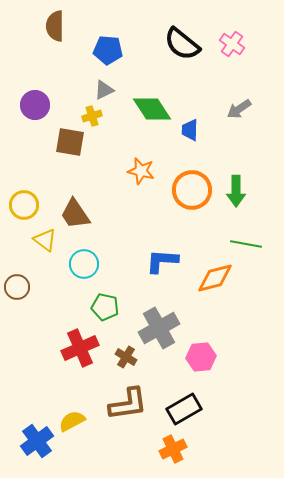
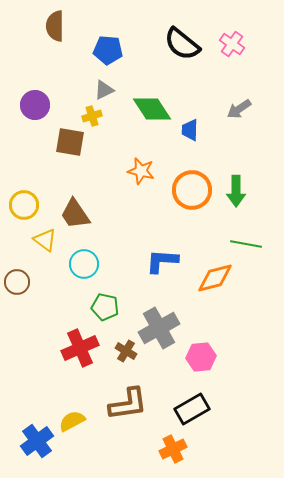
brown circle: moved 5 px up
brown cross: moved 6 px up
black rectangle: moved 8 px right
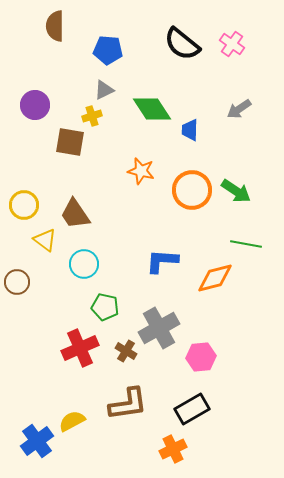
green arrow: rotated 56 degrees counterclockwise
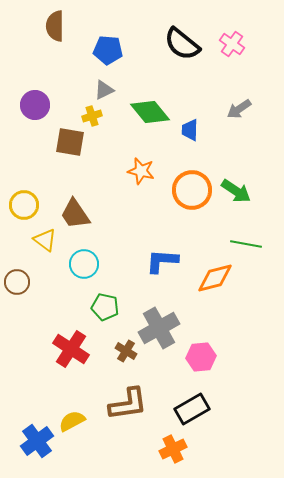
green diamond: moved 2 px left, 3 px down; rotated 6 degrees counterclockwise
red cross: moved 9 px left, 1 px down; rotated 33 degrees counterclockwise
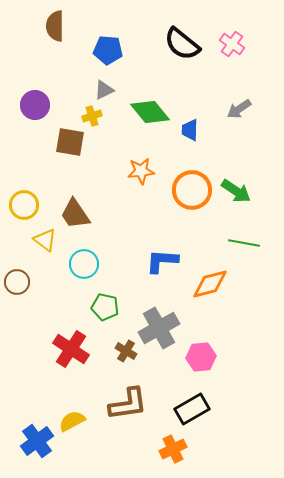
orange star: rotated 20 degrees counterclockwise
green line: moved 2 px left, 1 px up
orange diamond: moved 5 px left, 6 px down
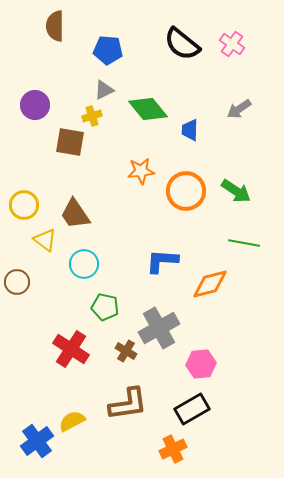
green diamond: moved 2 px left, 3 px up
orange circle: moved 6 px left, 1 px down
pink hexagon: moved 7 px down
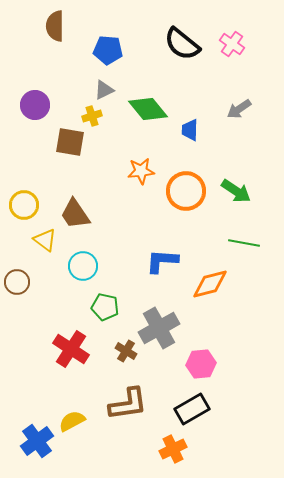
cyan circle: moved 1 px left, 2 px down
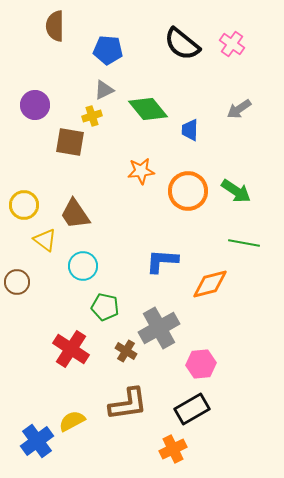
orange circle: moved 2 px right
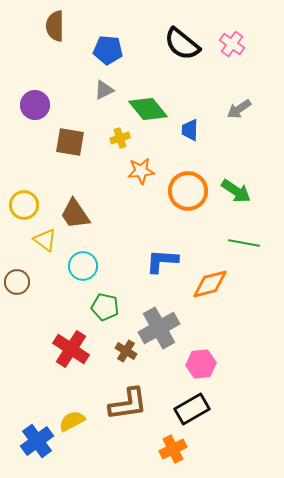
yellow cross: moved 28 px right, 22 px down
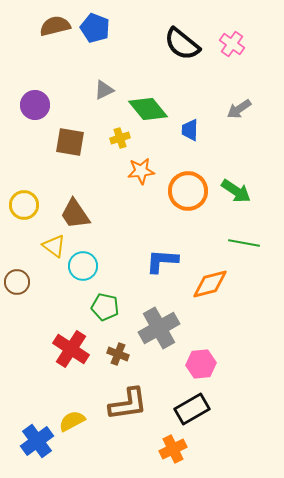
brown semicircle: rotated 76 degrees clockwise
blue pentagon: moved 13 px left, 22 px up; rotated 16 degrees clockwise
yellow triangle: moved 9 px right, 6 px down
brown cross: moved 8 px left, 3 px down; rotated 10 degrees counterclockwise
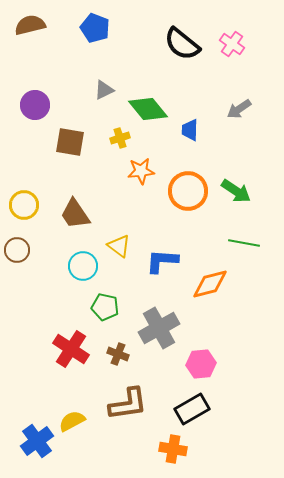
brown semicircle: moved 25 px left, 1 px up
yellow triangle: moved 65 px right
brown circle: moved 32 px up
orange cross: rotated 36 degrees clockwise
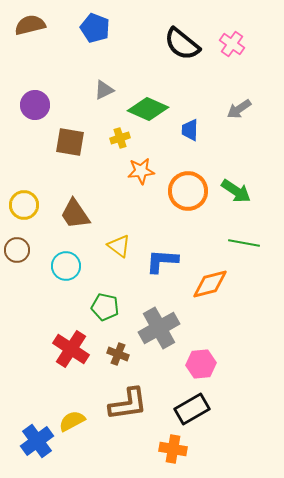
green diamond: rotated 27 degrees counterclockwise
cyan circle: moved 17 px left
